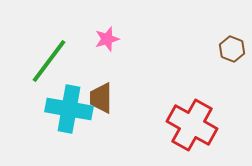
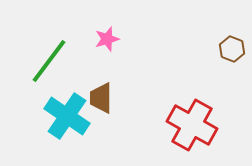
cyan cross: moved 2 px left, 7 px down; rotated 24 degrees clockwise
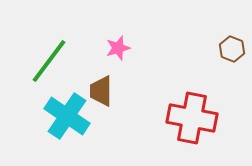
pink star: moved 11 px right, 9 px down
brown trapezoid: moved 7 px up
red cross: moved 7 px up; rotated 18 degrees counterclockwise
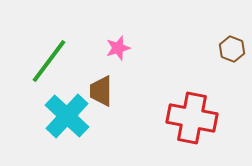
cyan cross: rotated 9 degrees clockwise
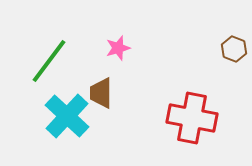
brown hexagon: moved 2 px right
brown trapezoid: moved 2 px down
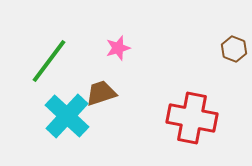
brown trapezoid: rotated 72 degrees clockwise
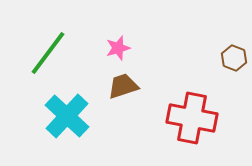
brown hexagon: moved 9 px down
green line: moved 1 px left, 8 px up
brown trapezoid: moved 22 px right, 7 px up
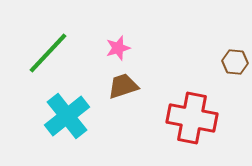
green line: rotated 6 degrees clockwise
brown hexagon: moved 1 px right, 4 px down; rotated 15 degrees counterclockwise
cyan cross: rotated 9 degrees clockwise
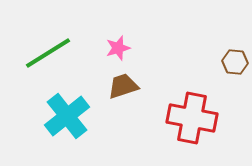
green line: rotated 15 degrees clockwise
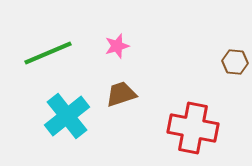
pink star: moved 1 px left, 2 px up
green line: rotated 9 degrees clockwise
brown trapezoid: moved 2 px left, 8 px down
red cross: moved 1 px right, 10 px down
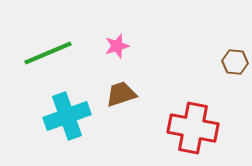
cyan cross: rotated 18 degrees clockwise
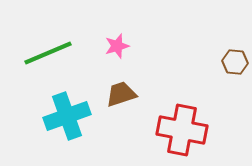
red cross: moved 11 px left, 2 px down
